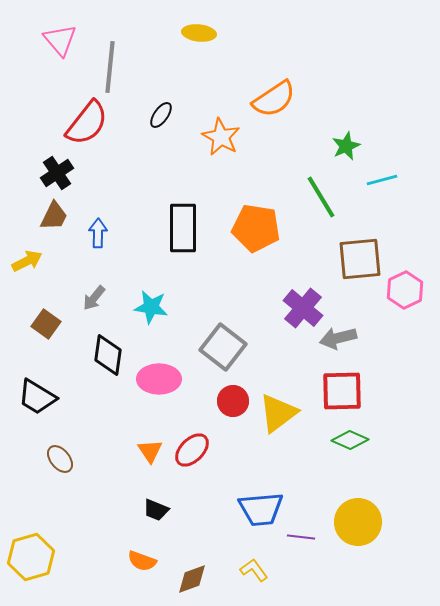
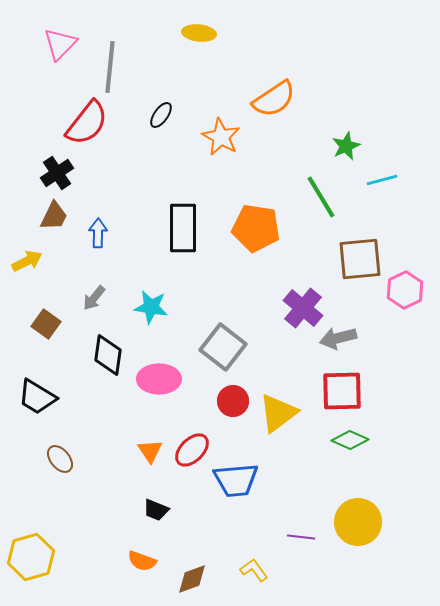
pink triangle at (60, 40): moved 4 px down; rotated 24 degrees clockwise
blue trapezoid at (261, 509): moved 25 px left, 29 px up
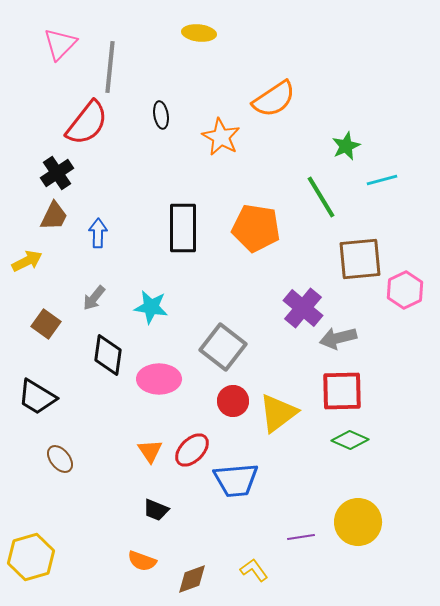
black ellipse at (161, 115): rotated 44 degrees counterclockwise
purple line at (301, 537): rotated 16 degrees counterclockwise
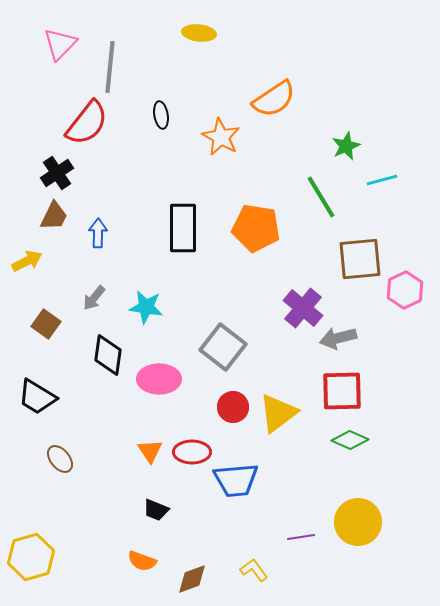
cyan star at (151, 307): moved 5 px left
red circle at (233, 401): moved 6 px down
red ellipse at (192, 450): moved 2 px down; rotated 45 degrees clockwise
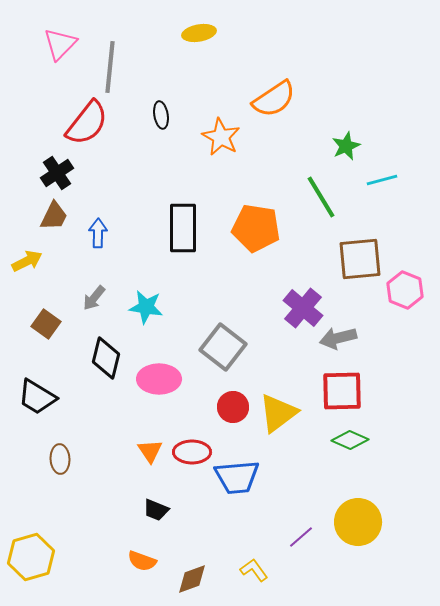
yellow ellipse at (199, 33): rotated 16 degrees counterclockwise
pink hexagon at (405, 290): rotated 12 degrees counterclockwise
black diamond at (108, 355): moved 2 px left, 3 px down; rotated 6 degrees clockwise
brown ellipse at (60, 459): rotated 36 degrees clockwise
blue trapezoid at (236, 480): moved 1 px right, 3 px up
purple line at (301, 537): rotated 32 degrees counterclockwise
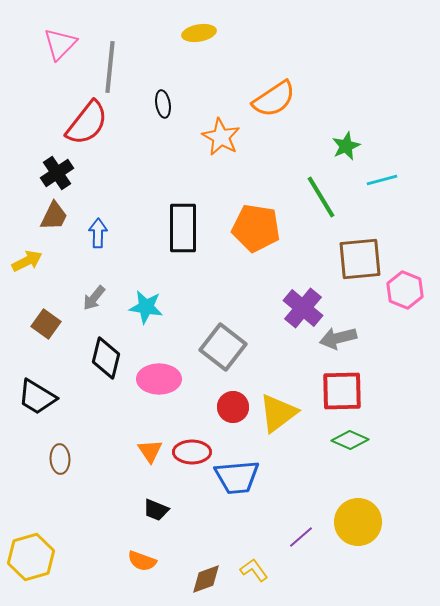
black ellipse at (161, 115): moved 2 px right, 11 px up
brown diamond at (192, 579): moved 14 px right
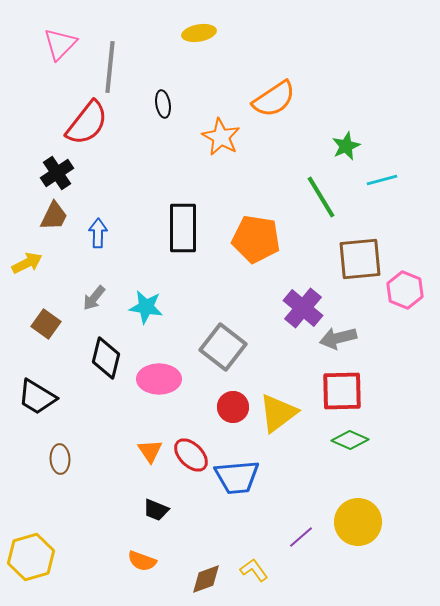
orange pentagon at (256, 228): moved 11 px down
yellow arrow at (27, 261): moved 2 px down
red ellipse at (192, 452): moved 1 px left, 3 px down; rotated 45 degrees clockwise
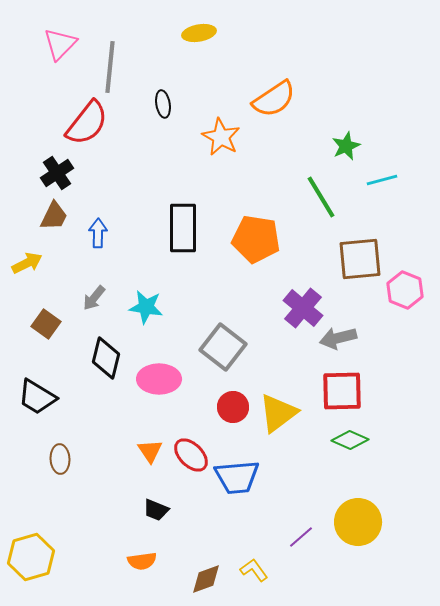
orange semicircle at (142, 561): rotated 28 degrees counterclockwise
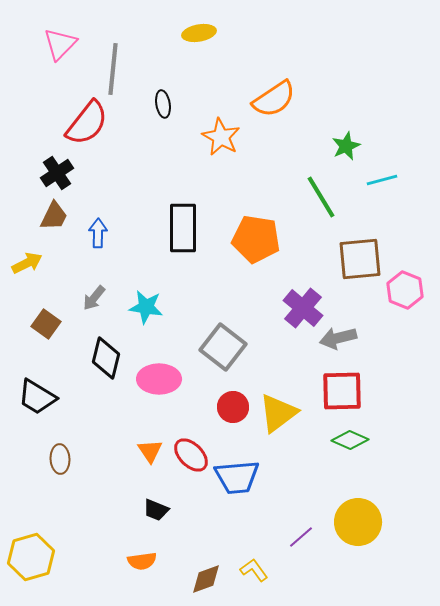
gray line at (110, 67): moved 3 px right, 2 px down
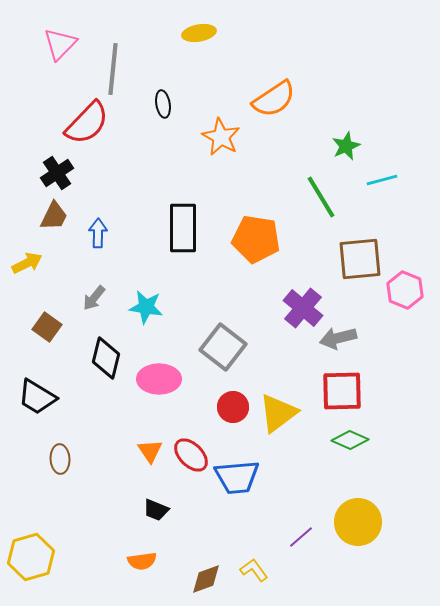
red semicircle at (87, 123): rotated 6 degrees clockwise
brown square at (46, 324): moved 1 px right, 3 px down
